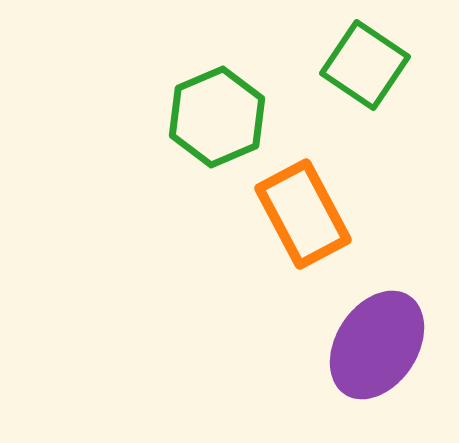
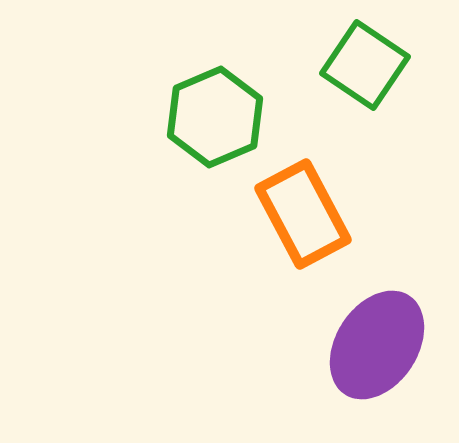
green hexagon: moved 2 px left
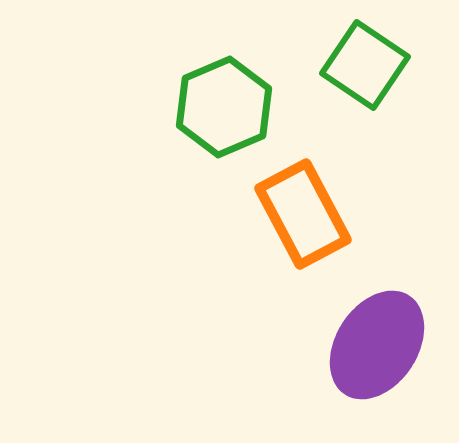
green hexagon: moved 9 px right, 10 px up
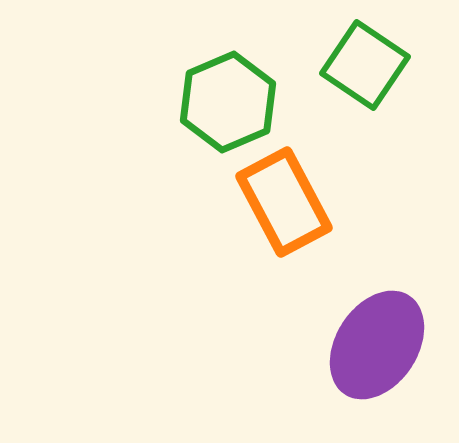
green hexagon: moved 4 px right, 5 px up
orange rectangle: moved 19 px left, 12 px up
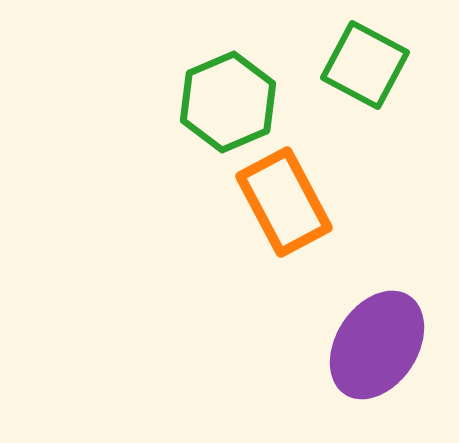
green square: rotated 6 degrees counterclockwise
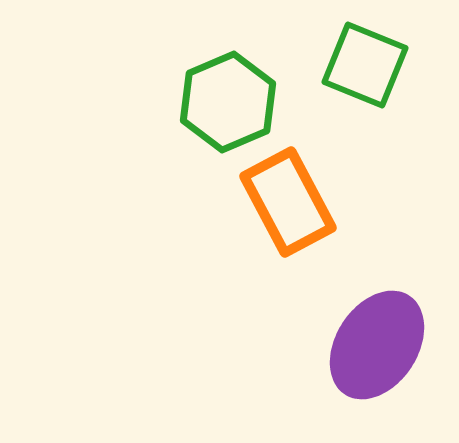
green square: rotated 6 degrees counterclockwise
orange rectangle: moved 4 px right
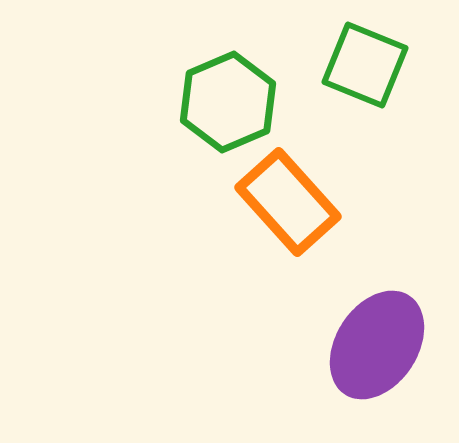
orange rectangle: rotated 14 degrees counterclockwise
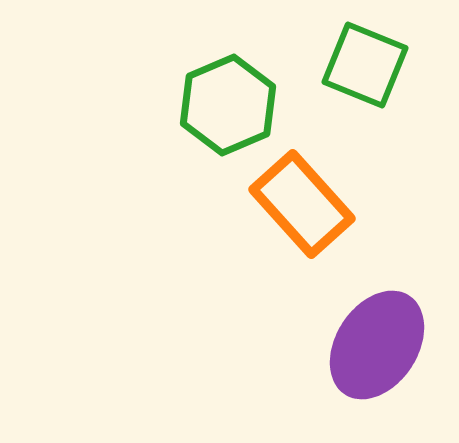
green hexagon: moved 3 px down
orange rectangle: moved 14 px right, 2 px down
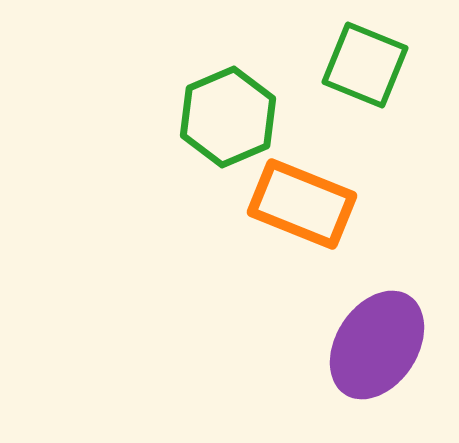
green hexagon: moved 12 px down
orange rectangle: rotated 26 degrees counterclockwise
